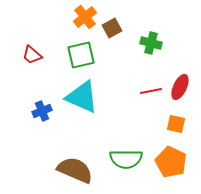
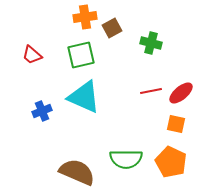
orange cross: rotated 30 degrees clockwise
red ellipse: moved 1 px right, 6 px down; rotated 25 degrees clockwise
cyan triangle: moved 2 px right
brown semicircle: moved 2 px right, 2 px down
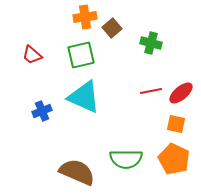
brown square: rotated 12 degrees counterclockwise
orange pentagon: moved 3 px right, 3 px up
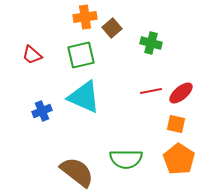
orange pentagon: moved 5 px right; rotated 8 degrees clockwise
brown semicircle: rotated 15 degrees clockwise
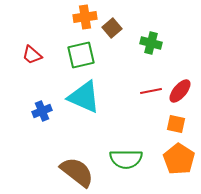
red ellipse: moved 1 px left, 2 px up; rotated 10 degrees counterclockwise
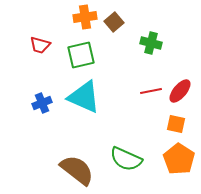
brown square: moved 2 px right, 6 px up
red trapezoid: moved 8 px right, 10 px up; rotated 25 degrees counterclockwise
blue cross: moved 8 px up
green semicircle: rotated 24 degrees clockwise
brown semicircle: moved 2 px up
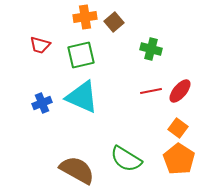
green cross: moved 6 px down
cyan triangle: moved 2 px left
orange square: moved 2 px right, 4 px down; rotated 24 degrees clockwise
green semicircle: rotated 8 degrees clockwise
brown semicircle: rotated 9 degrees counterclockwise
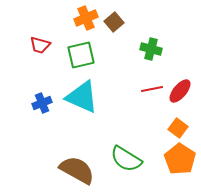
orange cross: moved 1 px right, 1 px down; rotated 15 degrees counterclockwise
red line: moved 1 px right, 2 px up
orange pentagon: moved 1 px right
